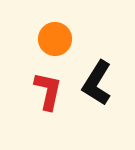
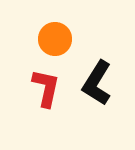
red L-shape: moved 2 px left, 3 px up
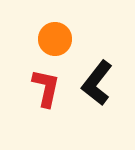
black L-shape: rotated 6 degrees clockwise
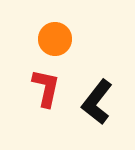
black L-shape: moved 19 px down
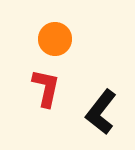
black L-shape: moved 4 px right, 10 px down
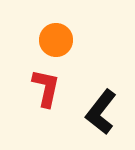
orange circle: moved 1 px right, 1 px down
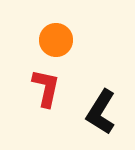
black L-shape: rotated 6 degrees counterclockwise
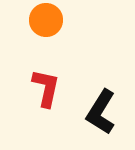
orange circle: moved 10 px left, 20 px up
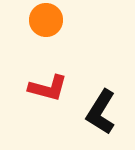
red L-shape: moved 2 px right; rotated 93 degrees clockwise
